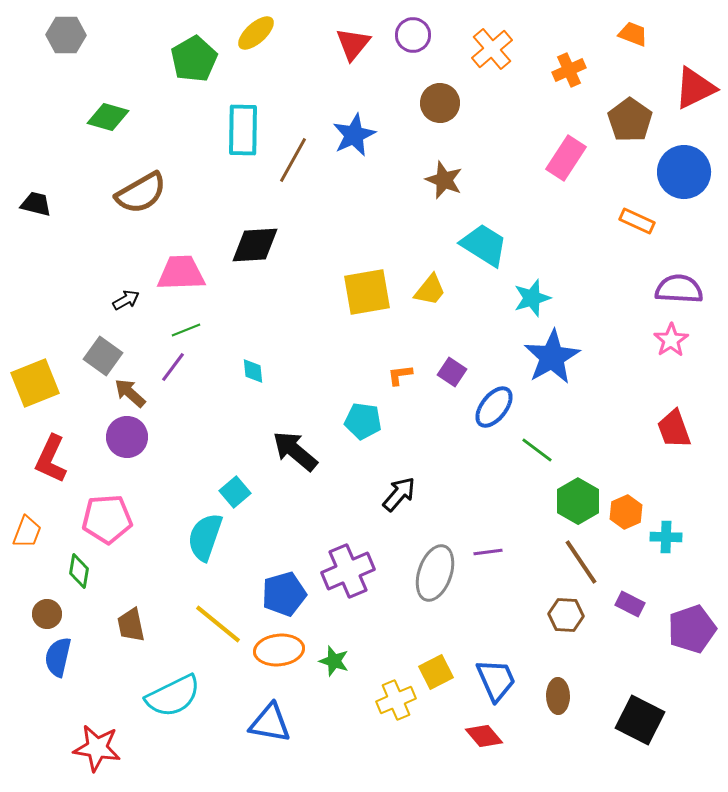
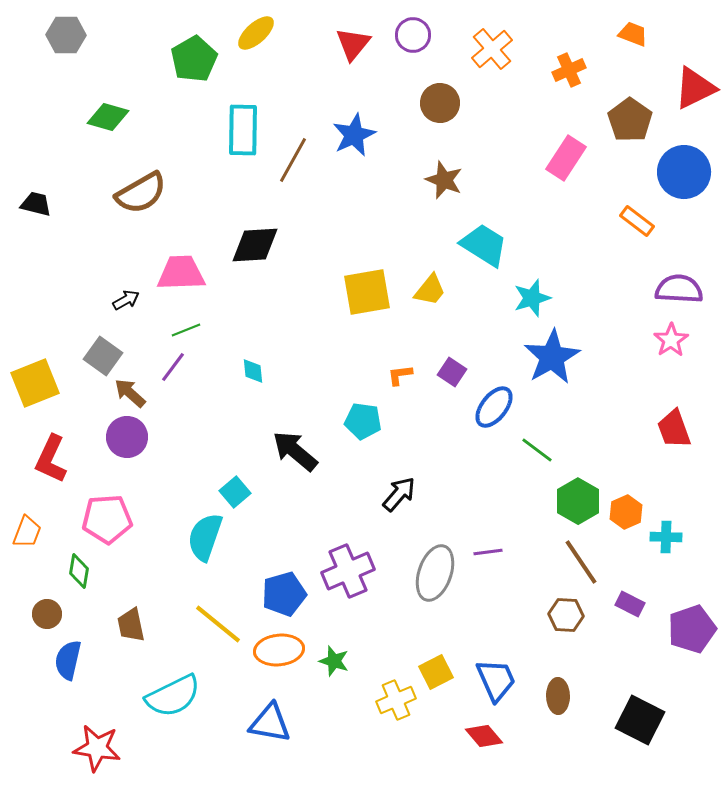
orange rectangle at (637, 221): rotated 12 degrees clockwise
blue semicircle at (58, 657): moved 10 px right, 3 px down
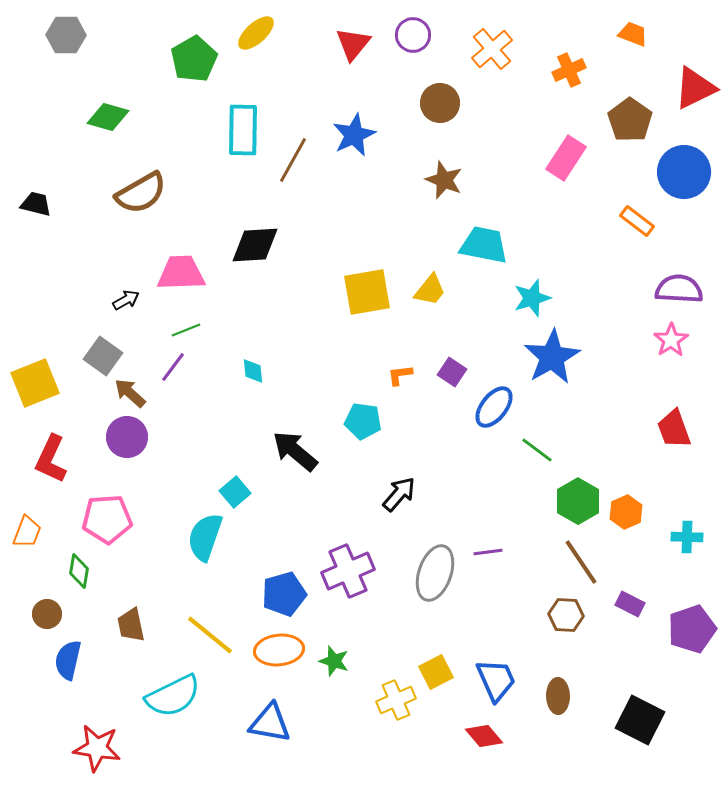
cyan trapezoid at (484, 245): rotated 21 degrees counterclockwise
cyan cross at (666, 537): moved 21 px right
yellow line at (218, 624): moved 8 px left, 11 px down
